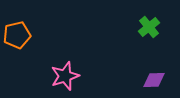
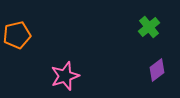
purple diamond: moved 3 px right, 10 px up; rotated 35 degrees counterclockwise
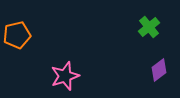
purple diamond: moved 2 px right
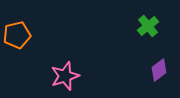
green cross: moved 1 px left, 1 px up
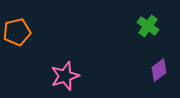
green cross: rotated 15 degrees counterclockwise
orange pentagon: moved 3 px up
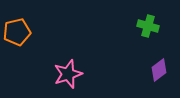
green cross: rotated 20 degrees counterclockwise
pink star: moved 3 px right, 2 px up
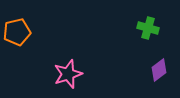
green cross: moved 2 px down
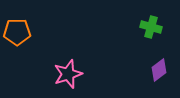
green cross: moved 3 px right, 1 px up
orange pentagon: rotated 12 degrees clockwise
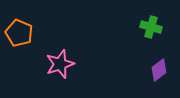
orange pentagon: moved 2 px right, 1 px down; rotated 24 degrees clockwise
pink star: moved 8 px left, 10 px up
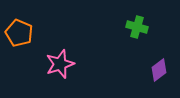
green cross: moved 14 px left
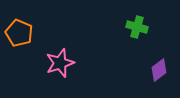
pink star: moved 1 px up
